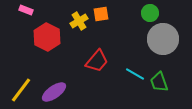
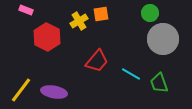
cyan line: moved 4 px left
green trapezoid: moved 1 px down
purple ellipse: rotated 45 degrees clockwise
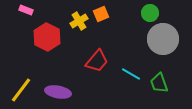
orange square: rotated 14 degrees counterclockwise
purple ellipse: moved 4 px right
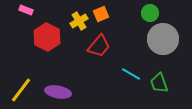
red trapezoid: moved 2 px right, 15 px up
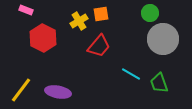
orange square: rotated 14 degrees clockwise
red hexagon: moved 4 px left, 1 px down
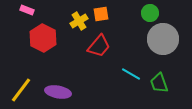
pink rectangle: moved 1 px right
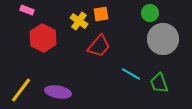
yellow cross: rotated 24 degrees counterclockwise
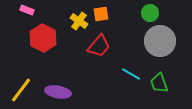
gray circle: moved 3 px left, 2 px down
